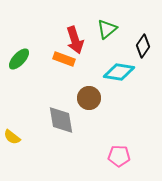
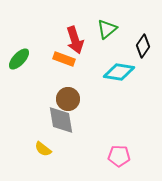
brown circle: moved 21 px left, 1 px down
yellow semicircle: moved 31 px right, 12 px down
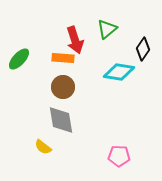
black diamond: moved 3 px down
orange rectangle: moved 1 px left, 1 px up; rotated 15 degrees counterclockwise
brown circle: moved 5 px left, 12 px up
yellow semicircle: moved 2 px up
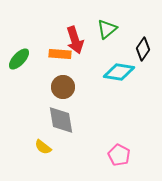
orange rectangle: moved 3 px left, 4 px up
pink pentagon: moved 1 px up; rotated 25 degrees clockwise
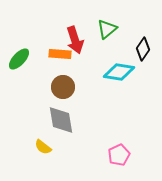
pink pentagon: rotated 20 degrees clockwise
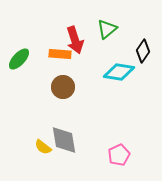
black diamond: moved 2 px down
gray diamond: moved 3 px right, 20 px down
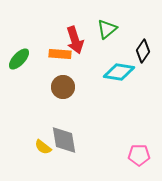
pink pentagon: moved 20 px right; rotated 25 degrees clockwise
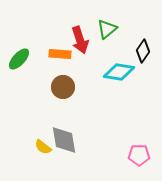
red arrow: moved 5 px right
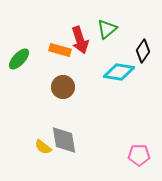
orange rectangle: moved 4 px up; rotated 10 degrees clockwise
